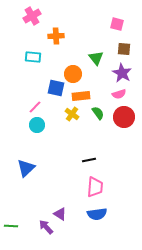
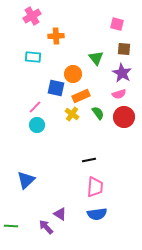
orange rectangle: rotated 18 degrees counterclockwise
blue triangle: moved 12 px down
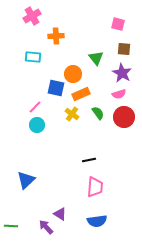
pink square: moved 1 px right
orange rectangle: moved 2 px up
blue semicircle: moved 7 px down
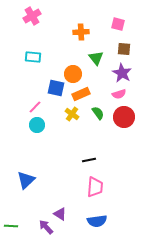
orange cross: moved 25 px right, 4 px up
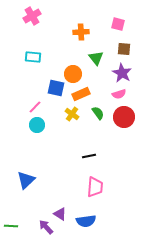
black line: moved 4 px up
blue semicircle: moved 11 px left
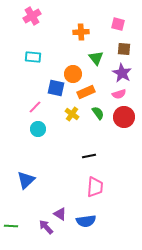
orange rectangle: moved 5 px right, 2 px up
cyan circle: moved 1 px right, 4 px down
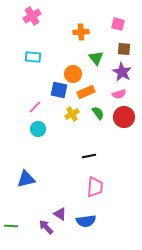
purple star: moved 1 px up
blue square: moved 3 px right, 2 px down
yellow cross: rotated 24 degrees clockwise
blue triangle: moved 1 px up; rotated 30 degrees clockwise
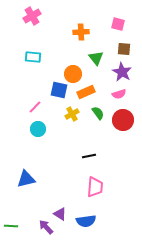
red circle: moved 1 px left, 3 px down
